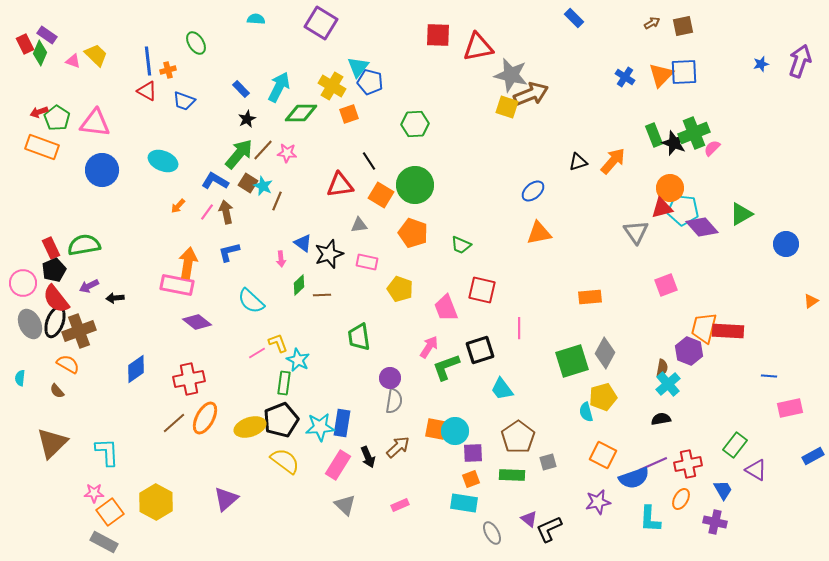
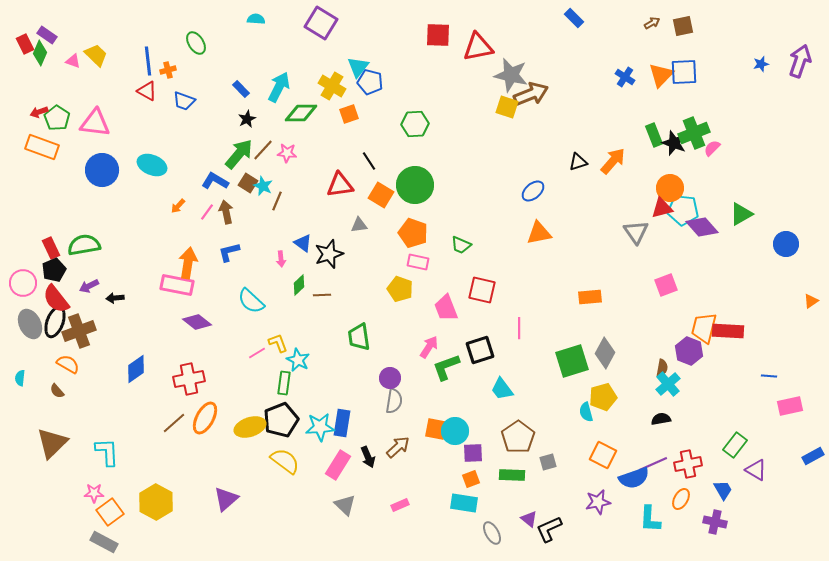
cyan ellipse at (163, 161): moved 11 px left, 4 px down
pink rectangle at (367, 262): moved 51 px right
pink rectangle at (790, 408): moved 2 px up
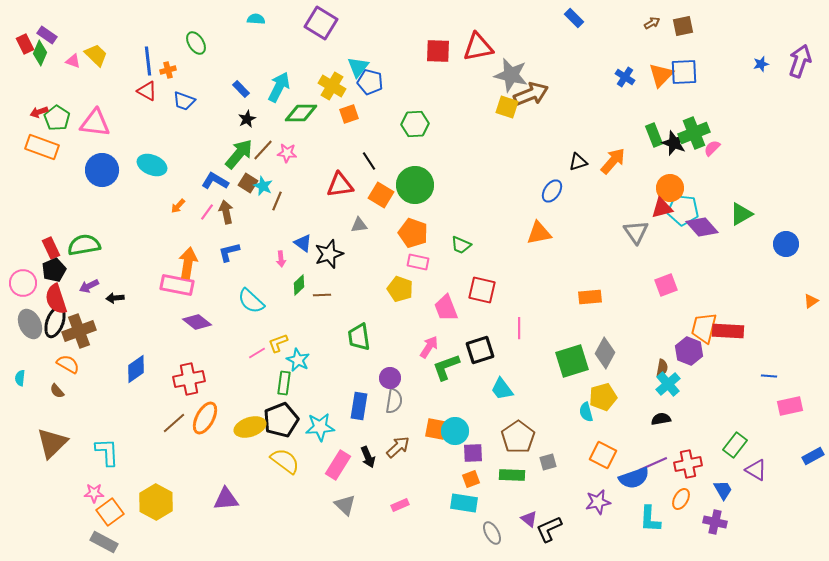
red square at (438, 35): moved 16 px down
blue ellipse at (533, 191): moved 19 px right; rotated 15 degrees counterclockwise
red semicircle at (56, 299): rotated 20 degrees clockwise
yellow L-shape at (278, 343): rotated 90 degrees counterclockwise
blue rectangle at (342, 423): moved 17 px right, 17 px up
purple triangle at (226, 499): rotated 36 degrees clockwise
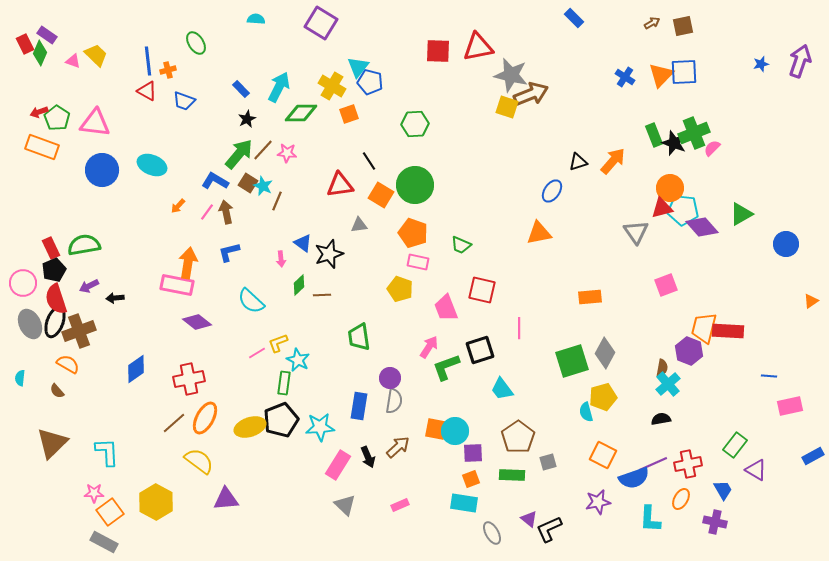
yellow semicircle at (285, 461): moved 86 px left
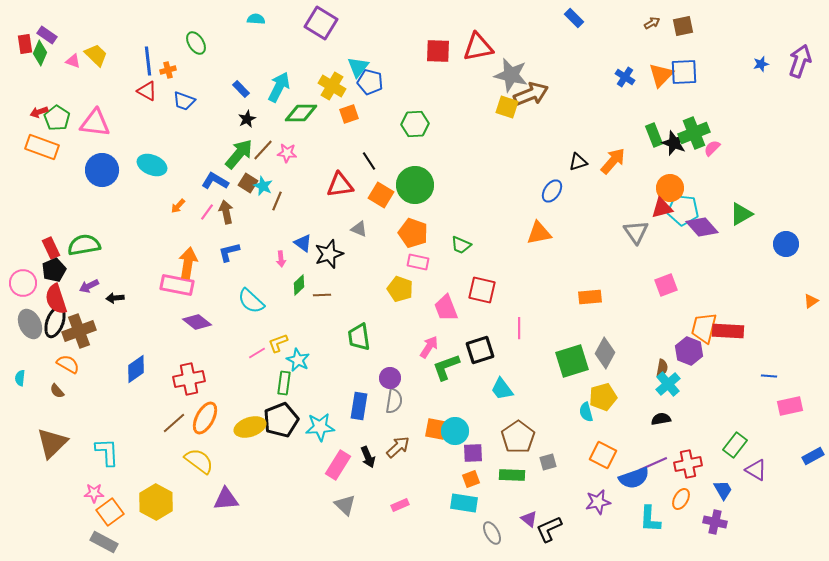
red rectangle at (25, 44): rotated 18 degrees clockwise
gray triangle at (359, 225): moved 4 px down; rotated 30 degrees clockwise
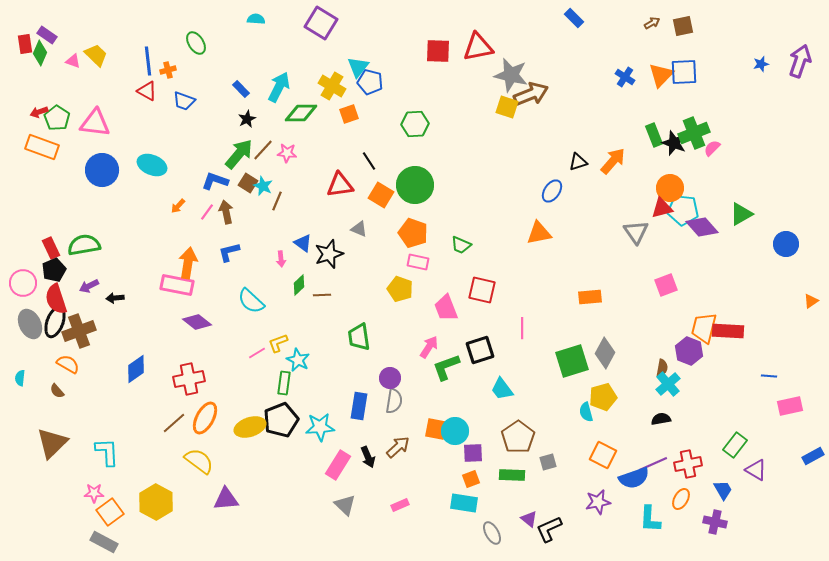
blue L-shape at (215, 181): rotated 12 degrees counterclockwise
pink line at (519, 328): moved 3 px right
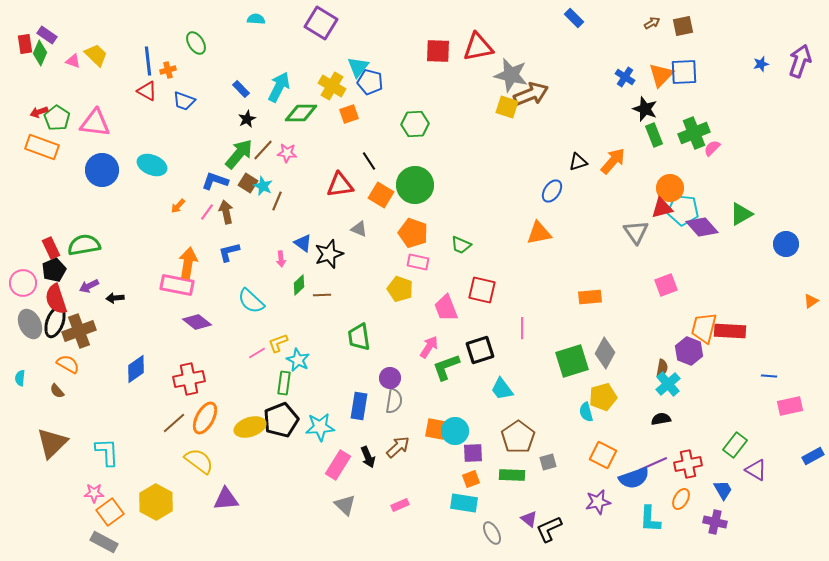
black star at (674, 143): moved 29 px left, 34 px up
red rectangle at (728, 331): moved 2 px right
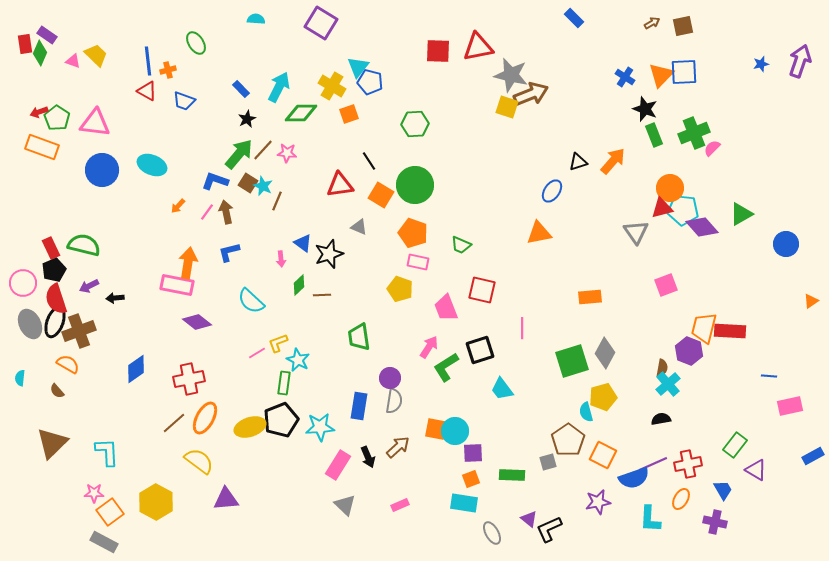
gray triangle at (359, 229): moved 2 px up
green semicircle at (84, 245): rotated 24 degrees clockwise
green L-shape at (446, 367): rotated 12 degrees counterclockwise
brown pentagon at (518, 437): moved 50 px right, 3 px down
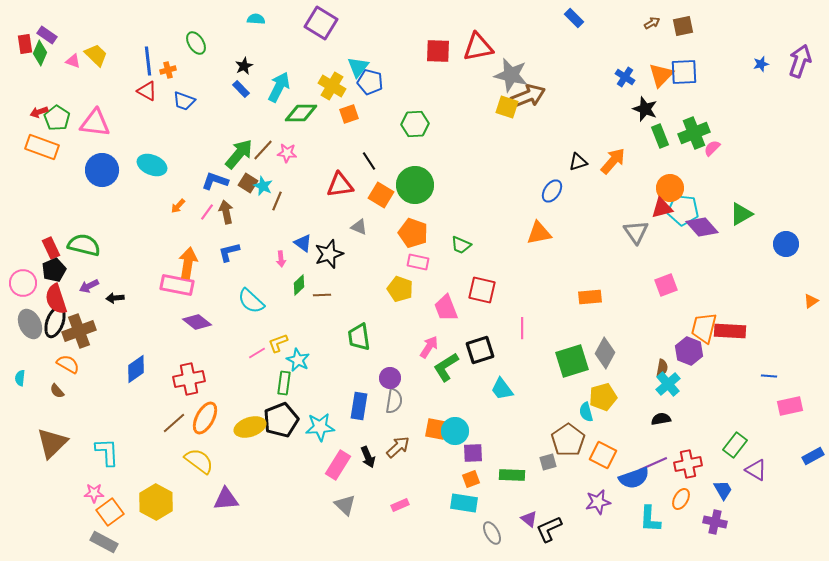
brown arrow at (531, 94): moved 3 px left, 2 px down
black star at (247, 119): moved 3 px left, 53 px up
green rectangle at (654, 135): moved 6 px right, 1 px down
